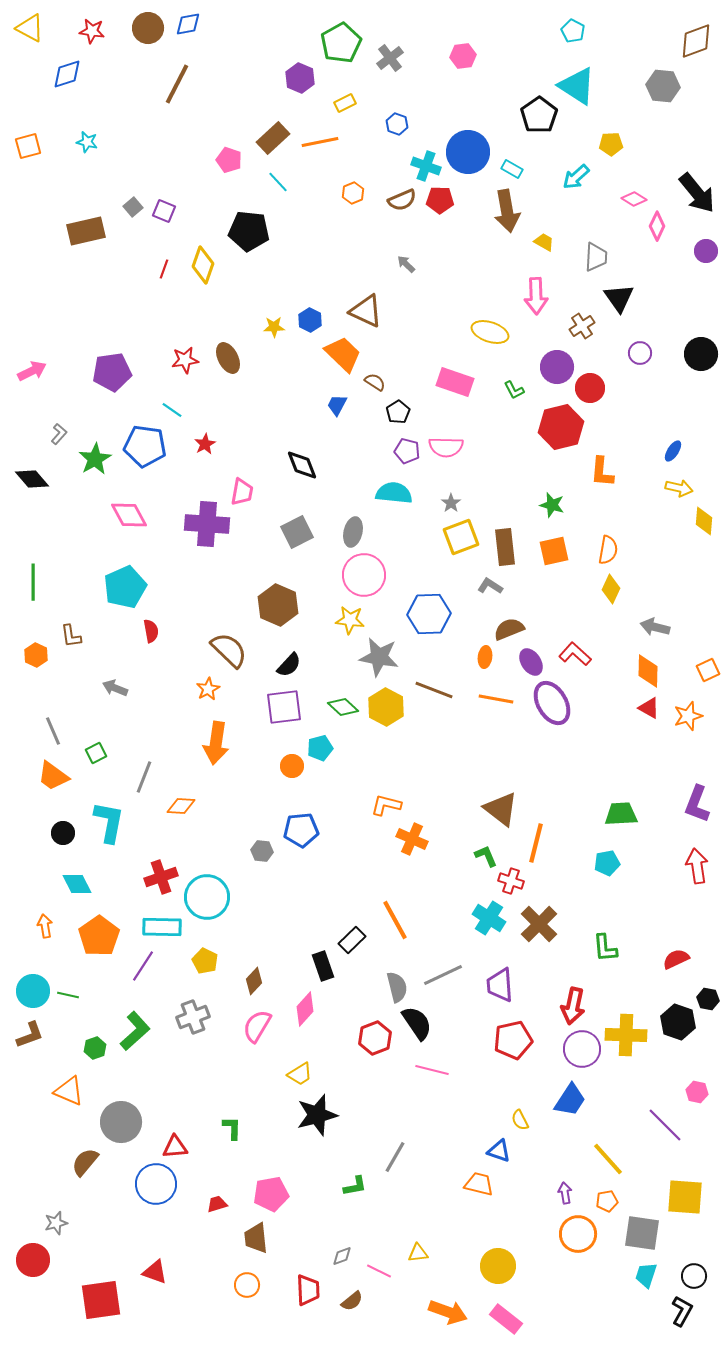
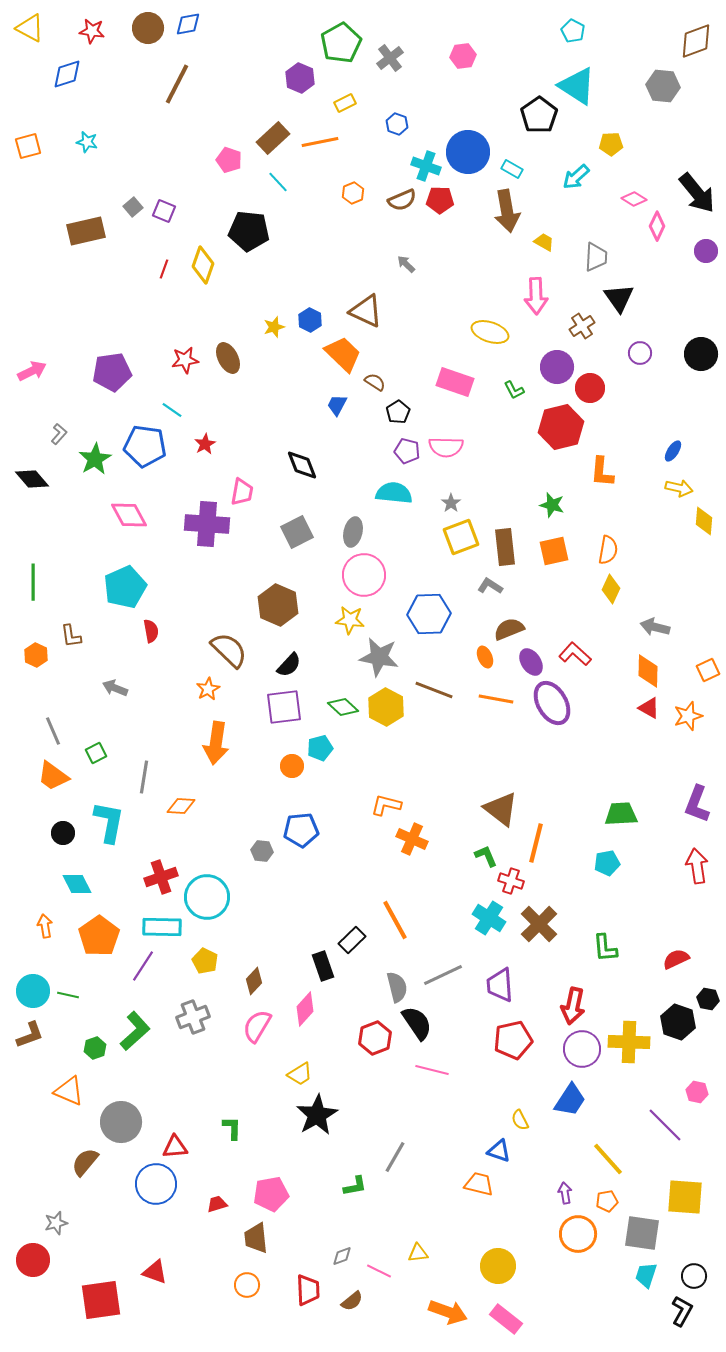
yellow star at (274, 327): rotated 15 degrees counterclockwise
orange ellipse at (485, 657): rotated 30 degrees counterclockwise
gray line at (144, 777): rotated 12 degrees counterclockwise
yellow cross at (626, 1035): moved 3 px right, 7 px down
black star at (317, 1115): rotated 15 degrees counterclockwise
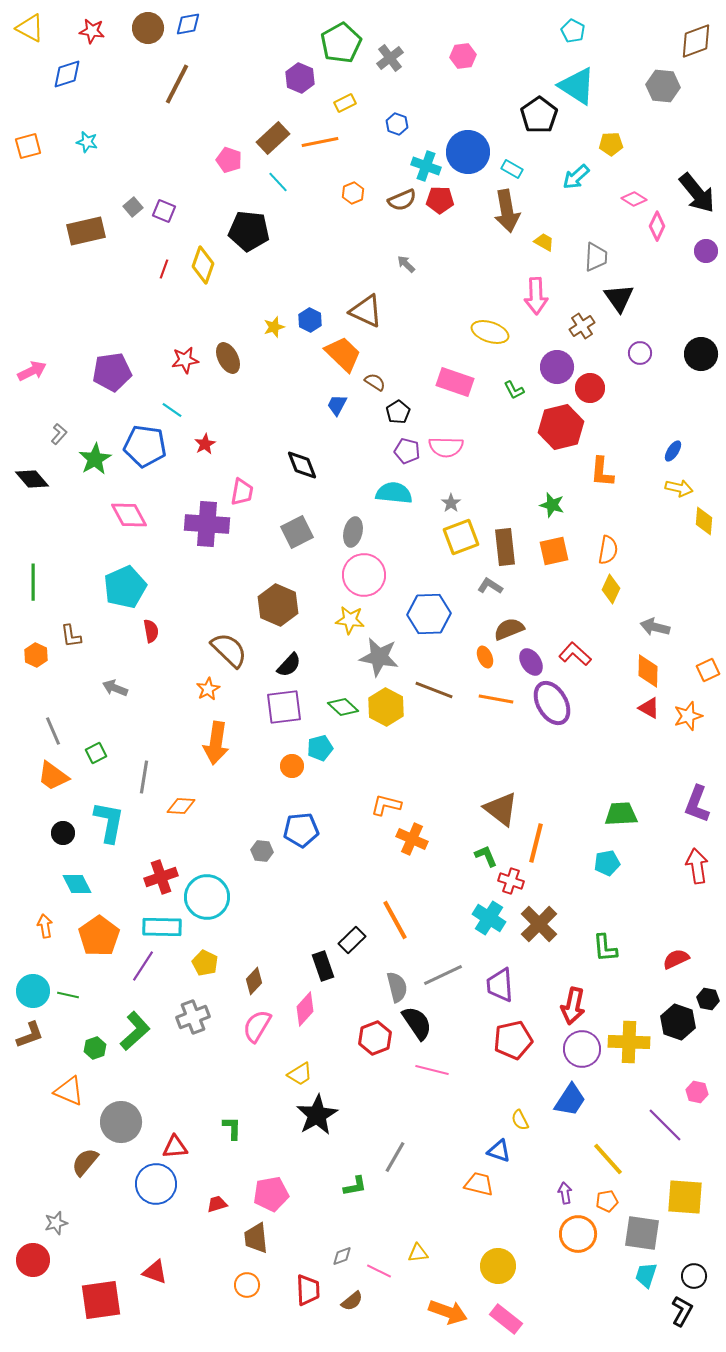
yellow pentagon at (205, 961): moved 2 px down
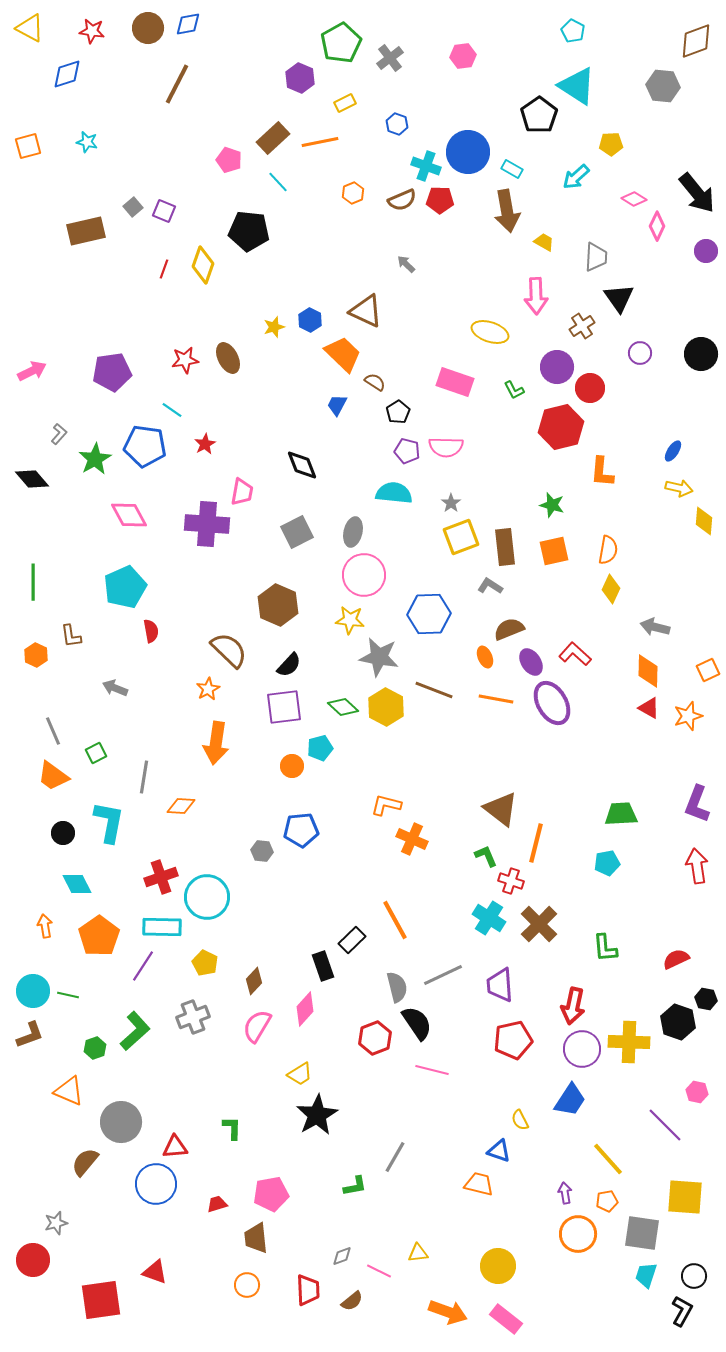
black hexagon at (708, 999): moved 2 px left
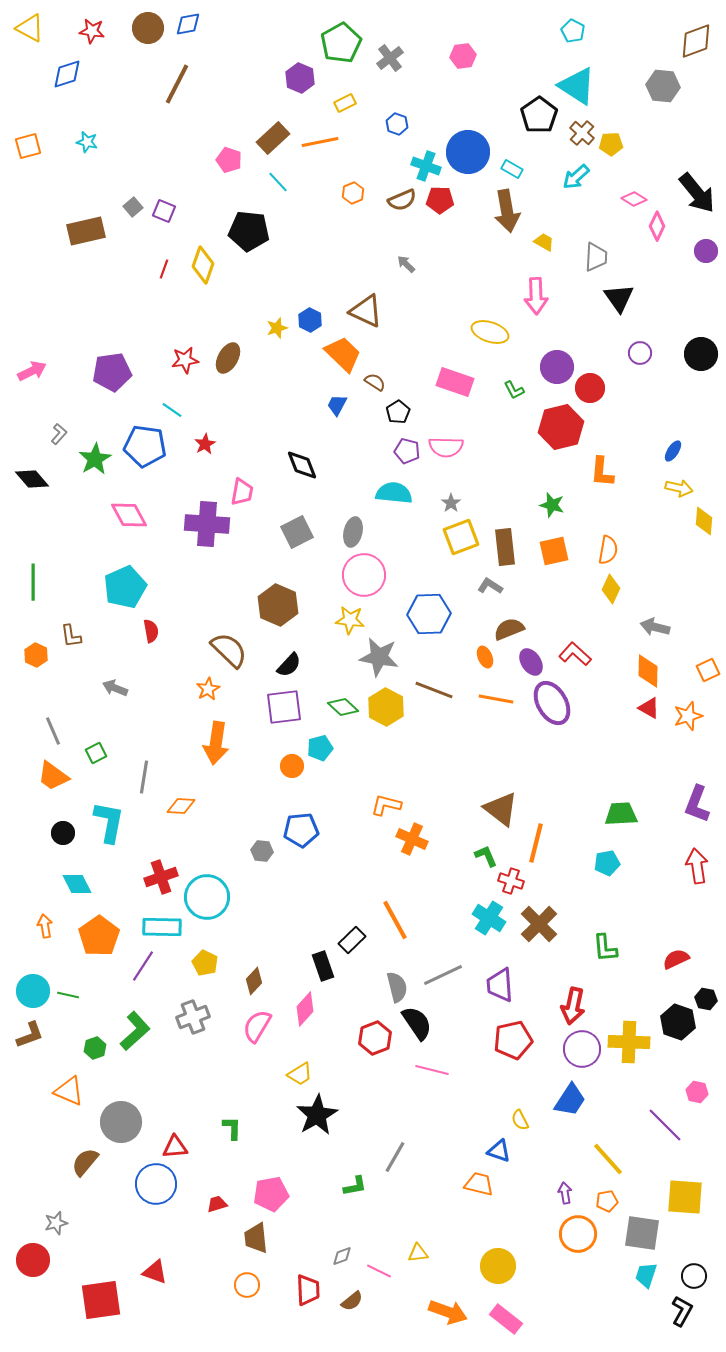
brown cross at (582, 326): moved 193 px up; rotated 15 degrees counterclockwise
yellow star at (274, 327): moved 3 px right, 1 px down
brown ellipse at (228, 358): rotated 56 degrees clockwise
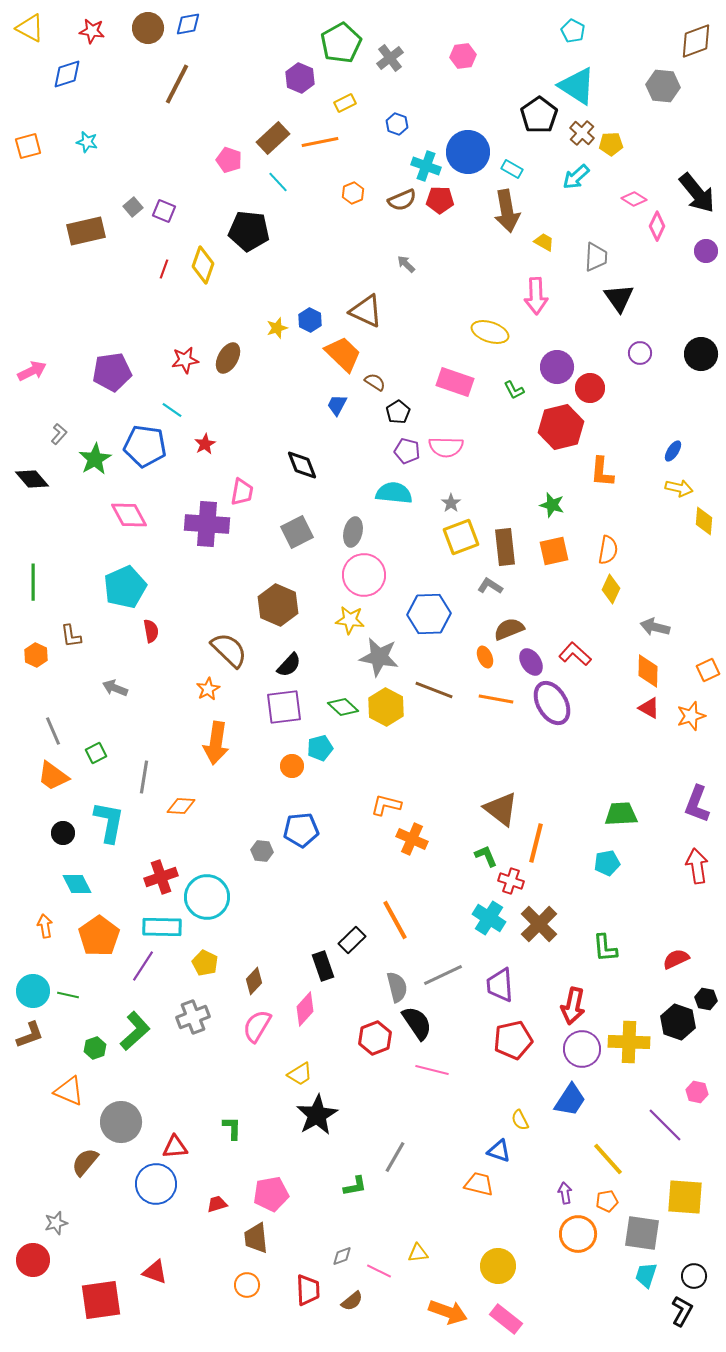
orange star at (688, 716): moved 3 px right
